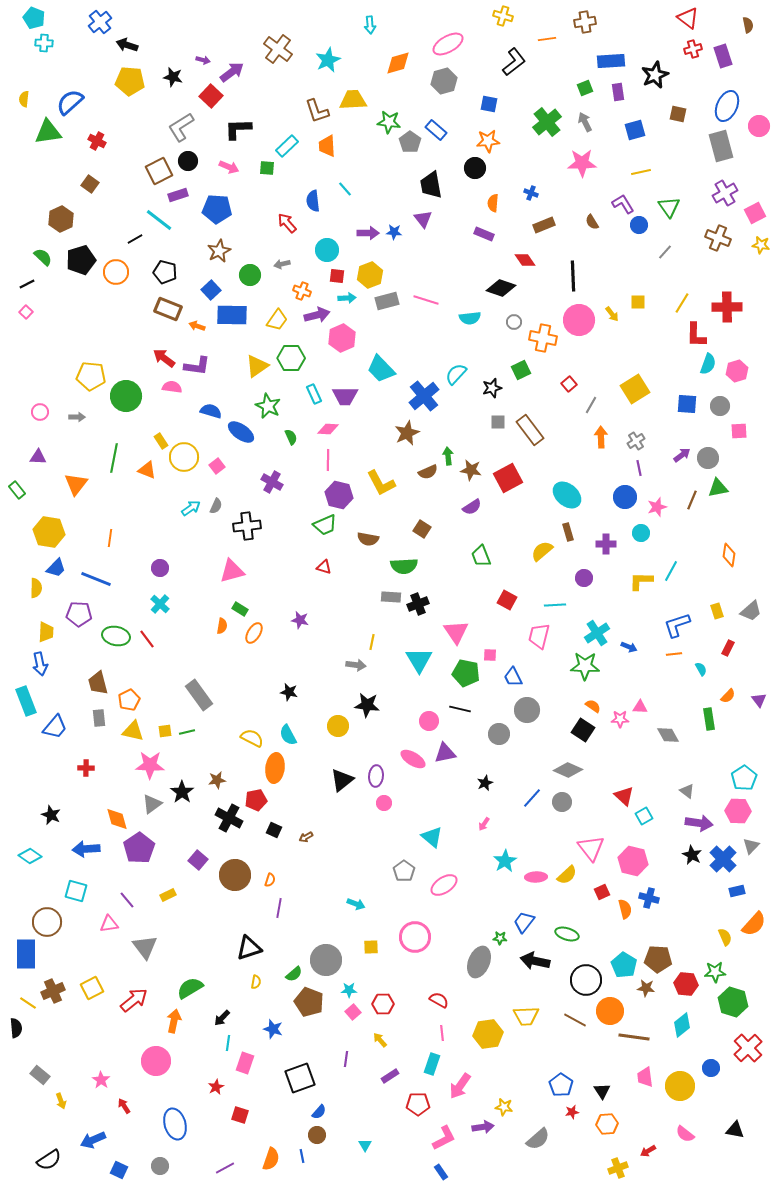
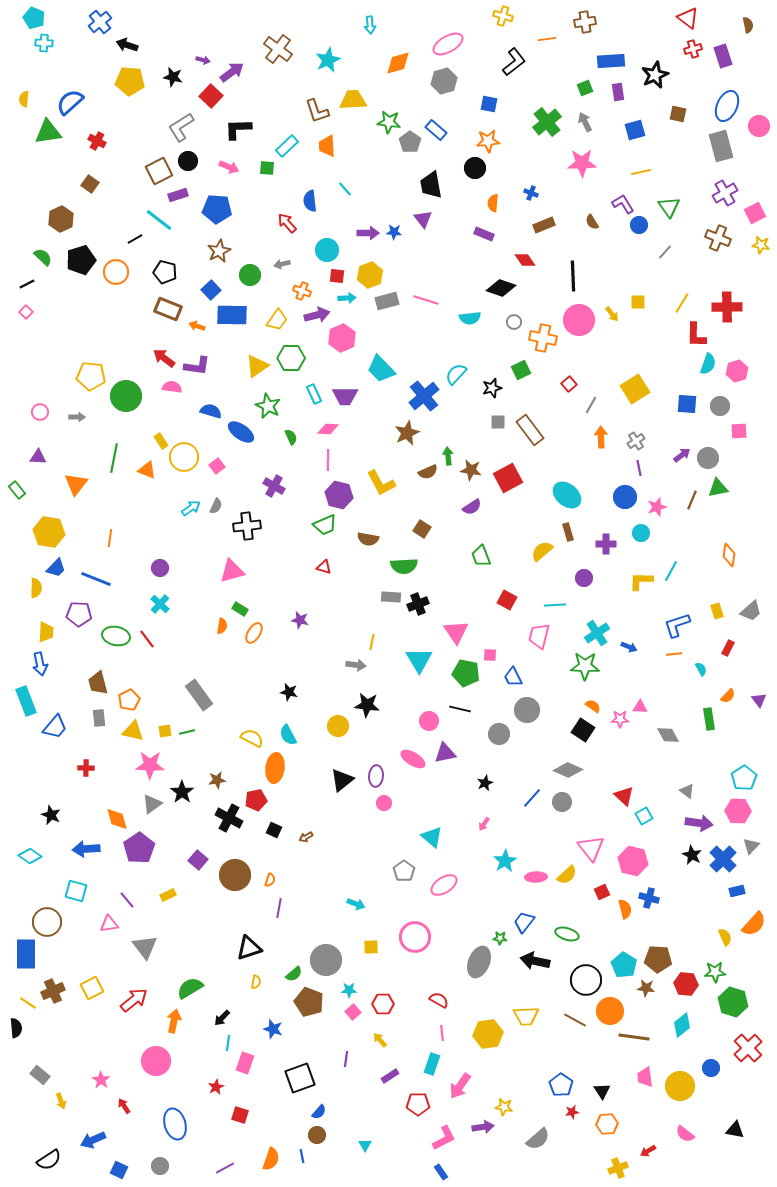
blue semicircle at (313, 201): moved 3 px left
purple cross at (272, 482): moved 2 px right, 4 px down
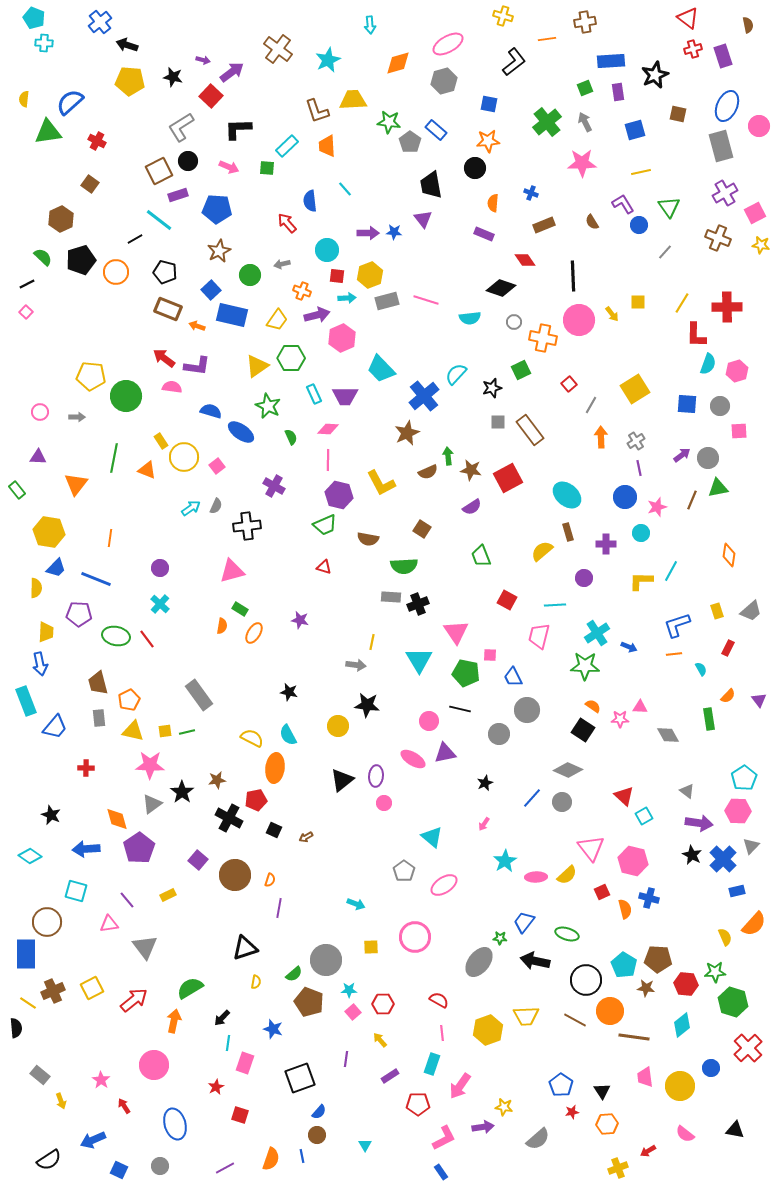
blue rectangle at (232, 315): rotated 12 degrees clockwise
black triangle at (249, 948): moved 4 px left
gray ellipse at (479, 962): rotated 16 degrees clockwise
yellow hexagon at (488, 1034): moved 4 px up; rotated 12 degrees counterclockwise
pink circle at (156, 1061): moved 2 px left, 4 px down
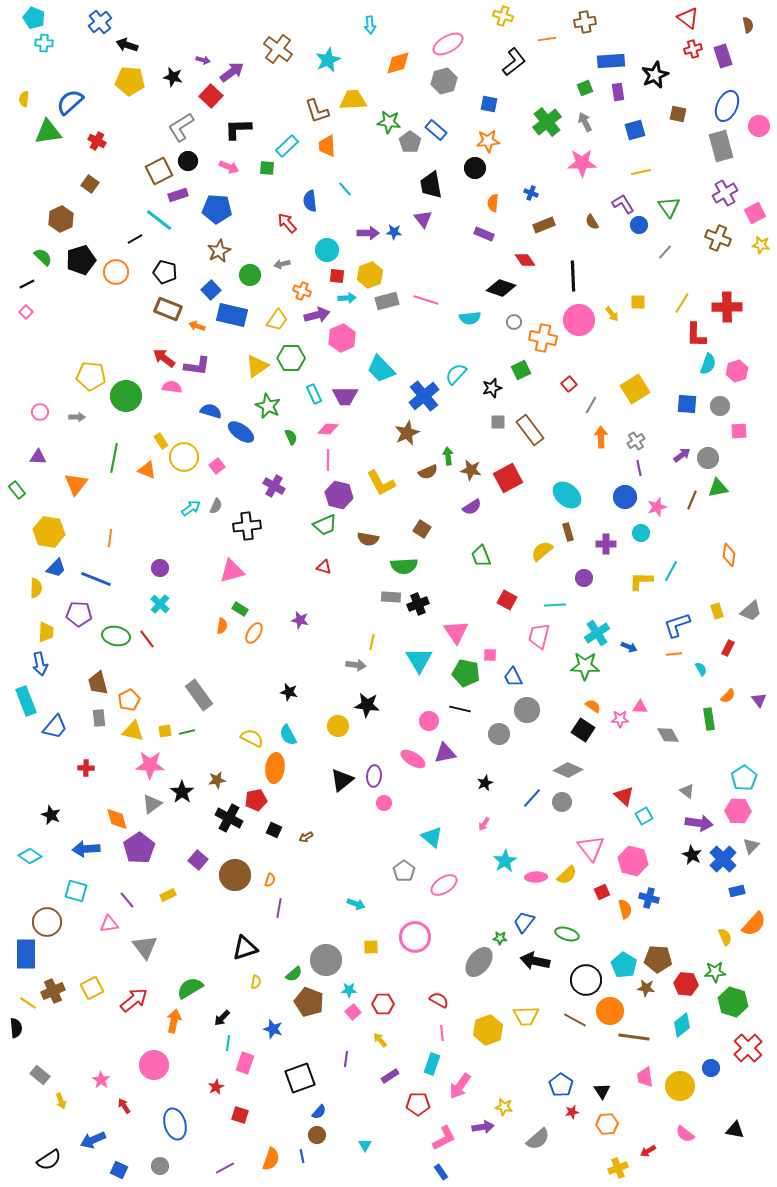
purple ellipse at (376, 776): moved 2 px left
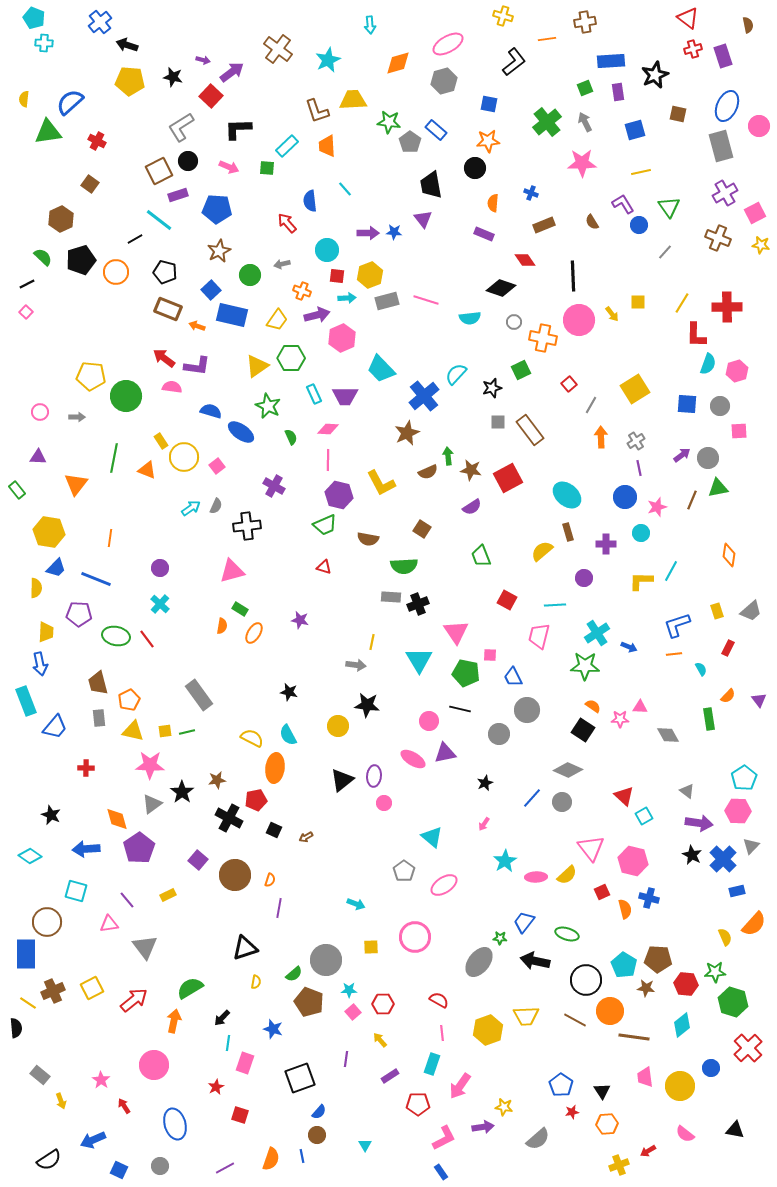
yellow cross at (618, 1168): moved 1 px right, 3 px up
